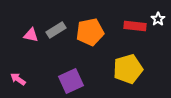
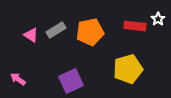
pink triangle: rotated 21 degrees clockwise
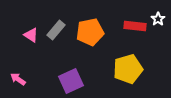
gray rectangle: rotated 18 degrees counterclockwise
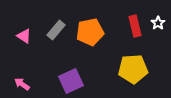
white star: moved 4 px down
red rectangle: rotated 70 degrees clockwise
pink triangle: moved 7 px left, 1 px down
yellow pentagon: moved 5 px right; rotated 12 degrees clockwise
pink arrow: moved 4 px right, 5 px down
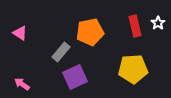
gray rectangle: moved 5 px right, 22 px down
pink triangle: moved 4 px left, 3 px up
purple square: moved 4 px right, 4 px up
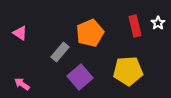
orange pentagon: moved 1 px down; rotated 12 degrees counterclockwise
gray rectangle: moved 1 px left
yellow pentagon: moved 5 px left, 2 px down
purple square: moved 5 px right; rotated 15 degrees counterclockwise
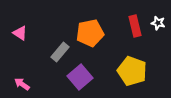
white star: rotated 24 degrees counterclockwise
orange pentagon: rotated 12 degrees clockwise
yellow pentagon: moved 4 px right; rotated 24 degrees clockwise
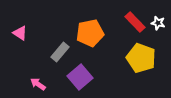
red rectangle: moved 4 px up; rotated 30 degrees counterclockwise
yellow pentagon: moved 9 px right, 13 px up
pink arrow: moved 16 px right
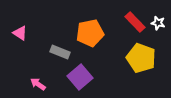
gray rectangle: rotated 72 degrees clockwise
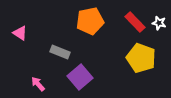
white star: moved 1 px right
orange pentagon: moved 12 px up
pink arrow: rotated 14 degrees clockwise
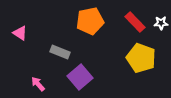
white star: moved 2 px right; rotated 16 degrees counterclockwise
